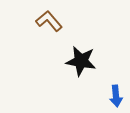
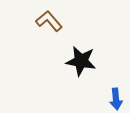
blue arrow: moved 3 px down
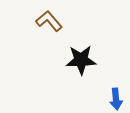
black star: moved 1 px up; rotated 12 degrees counterclockwise
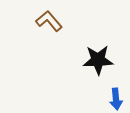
black star: moved 17 px right
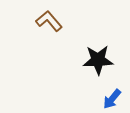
blue arrow: moved 4 px left; rotated 45 degrees clockwise
